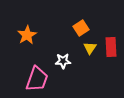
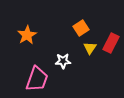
red rectangle: moved 4 px up; rotated 30 degrees clockwise
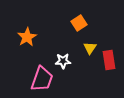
orange square: moved 2 px left, 5 px up
orange star: moved 2 px down
red rectangle: moved 2 px left, 17 px down; rotated 36 degrees counterclockwise
pink trapezoid: moved 5 px right
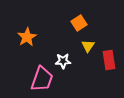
yellow triangle: moved 2 px left, 2 px up
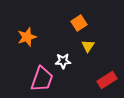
orange star: rotated 12 degrees clockwise
red rectangle: moved 2 px left, 20 px down; rotated 66 degrees clockwise
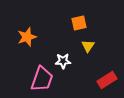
orange square: rotated 21 degrees clockwise
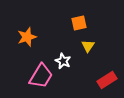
white star: rotated 28 degrees clockwise
pink trapezoid: moved 1 px left, 3 px up; rotated 12 degrees clockwise
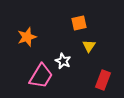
yellow triangle: moved 1 px right
red rectangle: moved 4 px left; rotated 36 degrees counterclockwise
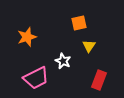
pink trapezoid: moved 5 px left, 2 px down; rotated 32 degrees clockwise
red rectangle: moved 4 px left
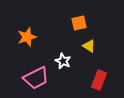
yellow triangle: rotated 32 degrees counterclockwise
